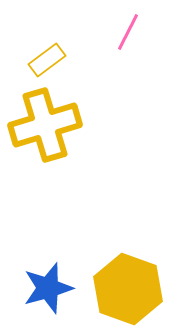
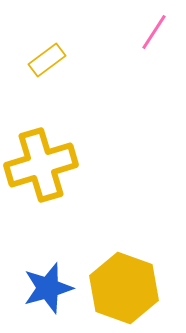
pink line: moved 26 px right; rotated 6 degrees clockwise
yellow cross: moved 4 px left, 40 px down
yellow hexagon: moved 4 px left, 1 px up
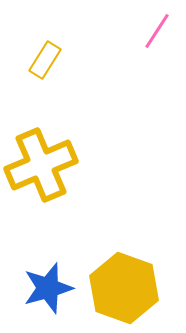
pink line: moved 3 px right, 1 px up
yellow rectangle: moved 2 px left; rotated 21 degrees counterclockwise
yellow cross: rotated 6 degrees counterclockwise
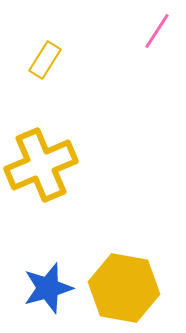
yellow hexagon: rotated 10 degrees counterclockwise
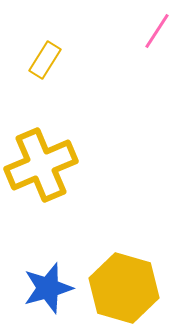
yellow hexagon: rotated 6 degrees clockwise
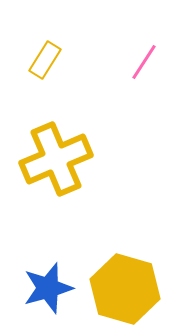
pink line: moved 13 px left, 31 px down
yellow cross: moved 15 px right, 6 px up
yellow hexagon: moved 1 px right, 1 px down
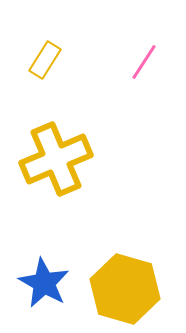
blue star: moved 4 px left, 5 px up; rotated 27 degrees counterclockwise
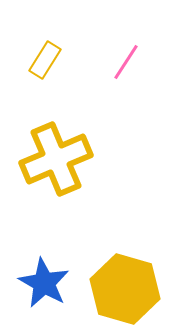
pink line: moved 18 px left
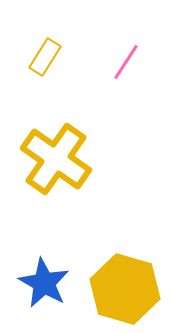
yellow rectangle: moved 3 px up
yellow cross: rotated 32 degrees counterclockwise
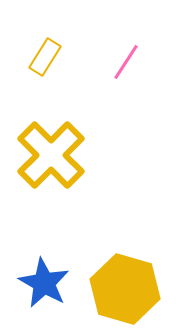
yellow cross: moved 5 px left, 4 px up; rotated 10 degrees clockwise
